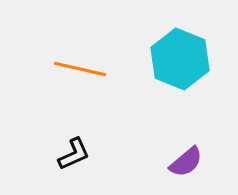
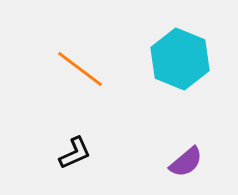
orange line: rotated 24 degrees clockwise
black L-shape: moved 1 px right, 1 px up
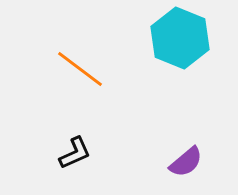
cyan hexagon: moved 21 px up
